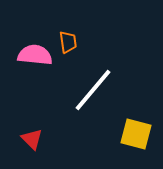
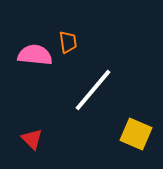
yellow square: rotated 8 degrees clockwise
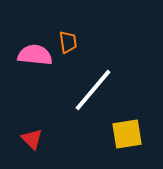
yellow square: moved 9 px left; rotated 32 degrees counterclockwise
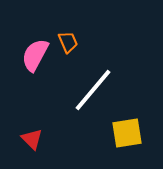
orange trapezoid: rotated 15 degrees counterclockwise
pink semicircle: rotated 68 degrees counterclockwise
yellow square: moved 1 px up
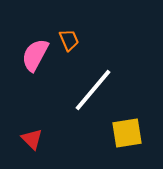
orange trapezoid: moved 1 px right, 2 px up
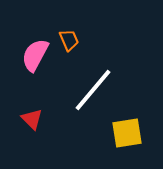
red triangle: moved 20 px up
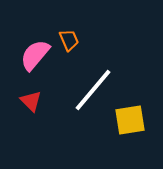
pink semicircle: rotated 12 degrees clockwise
red triangle: moved 1 px left, 18 px up
yellow square: moved 3 px right, 13 px up
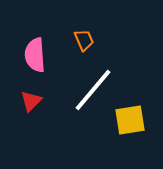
orange trapezoid: moved 15 px right
pink semicircle: rotated 44 degrees counterclockwise
red triangle: rotated 30 degrees clockwise
